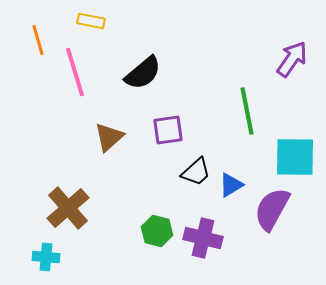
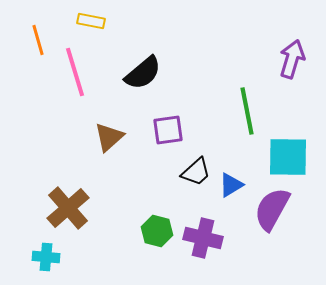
purple arrow: rotated 18 degrees counterclockwise
cyan square: moved 7 px left
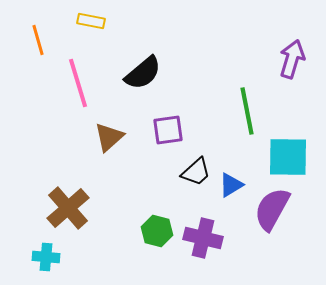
pink line: moved 3 px right, 11 px down
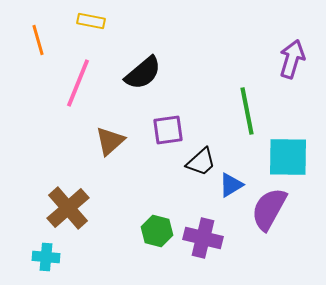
pink line: rotated 39 degrees clockwise
brown triangle: moved 1 px right, 4 px down
black trapezoid: moved 5 px right, 10 px up
purple semicircle: moved 3 px left
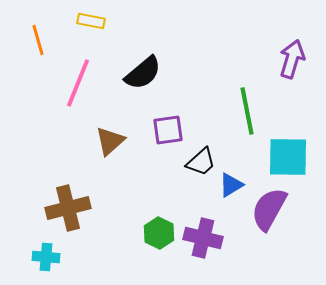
brown cross: rotated 27 degrees clockwise
green hexagon: moved 2 px right, 2 px down; rotated 12 degrees clockwise
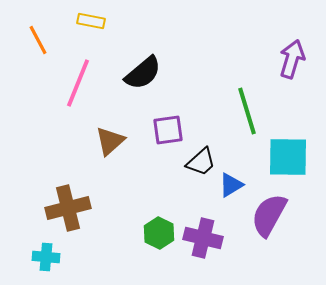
orange line: rotated 12 degrees counterclockwise
green line: rotated 6 degrees counterclockwise
purple semicircle: moved 6 px down
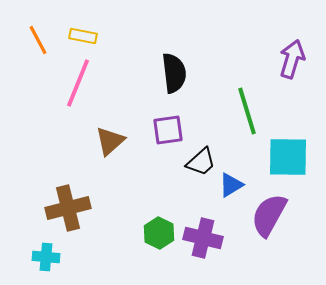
yellow rectangle: moved 8 px left, 15 px down
black semicircle: moved 31 px right; rotated 57 degrees counterclockwise
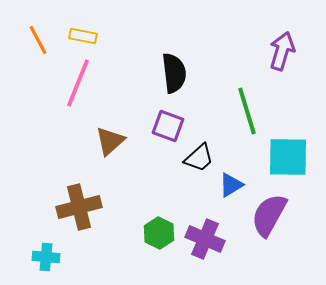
purple arrow: moved 10 px left, 8 px up
purple square: moved 4 px up; rotated 28 degrees clockwise
black trapezoid: moved 2 px left, 4 px up
brown cross: moved 11 px right, 1 px up
purple cross: moved 2 px right, 1 px down; rotated 9 degrees clockwise
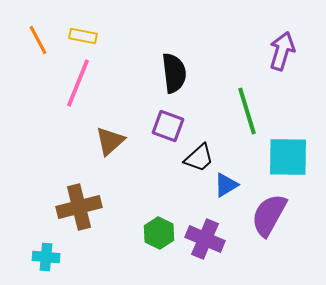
blue triangle: moved 5 px left
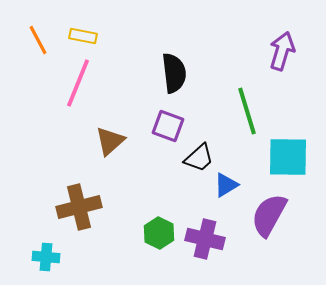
purple cross: rotated 9 degrees counterclockwise
